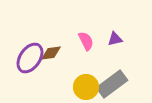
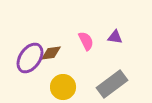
purple triangle: moved 2 px up; rotated 21 degrees clockwise
yellow circle: moved 23 px left
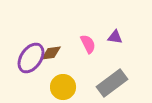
pink semicircle: moved 2 px right, 3 px down
purple ellipse: moved 1 px right
gray rectangle: moved 1 px up
